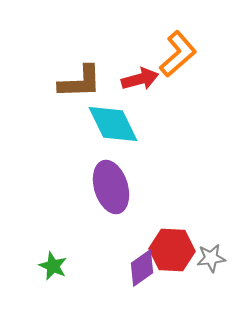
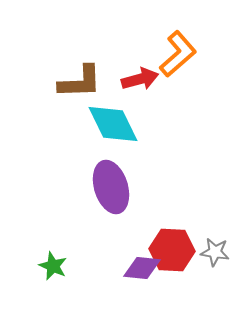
gray star: moved 4 px right, 6 px up; rotated 16 degrees clockwise
purple diamond: rotated 42 degrees clockwise
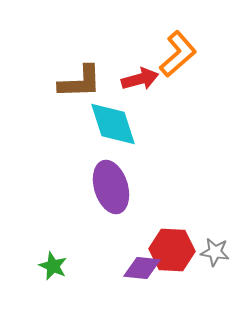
cyan diamond: rotated 8 degrees clockwise
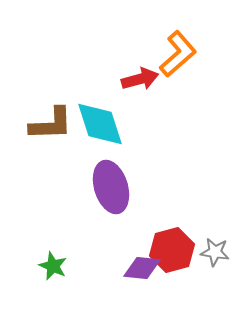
brown L-shape: moved 29 px left, 42 px down
cyan diamond: moved 13 px left
red hexagon: rotated 18 degrees counterclockwise
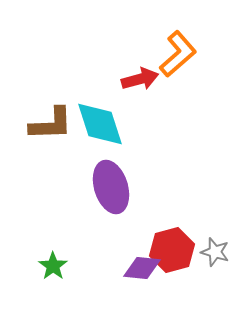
gray star: rotated 8 degrees clockwise
green star: rotated 12 degrees clockwise
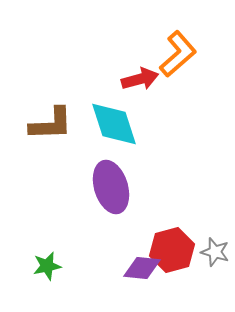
cyan diamond: moved 14 px right
green star: moved 6 px left; rotated 24 degrees clockwise
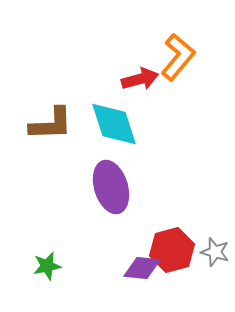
orange L-shape: moved 3 px down; rotated 9 degrees counterclockwise
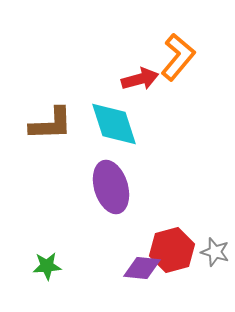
green star: rotated 8 degrees clockwise
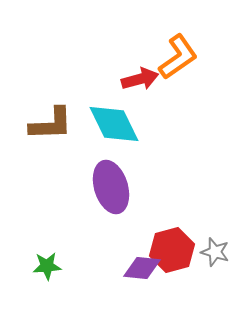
orange L-shape: rotated 15 degrees clockwise
cyan diamond: rotated 8 degrees counterclockwise
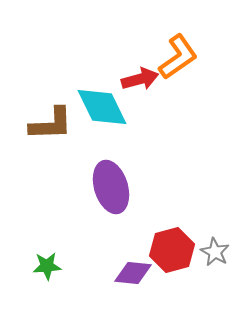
cyan diamond: moved 12 px left, 17 px up
gray star: rotated 12 degrees clockwise
purple diamond: moved 9 px left, 5 px down
